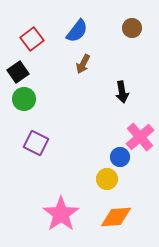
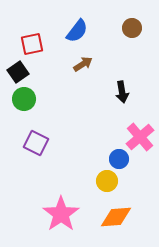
red square: moved 5 px down; rotated 25 degrees clockwise
brown arrow: rotated 150 degrees counterclockwise
blue circle: moved 1 px left, 2 px down
yellow circle: moved 2 px down
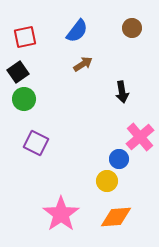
red square: moved 7 px left, 7 px up
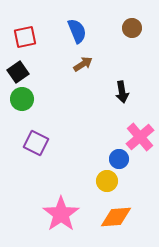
blue semicircle: rotated 60 degrees counterclockwise
green circle: moved 2 px left
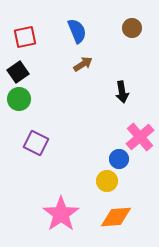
green circle: moved 3 px left
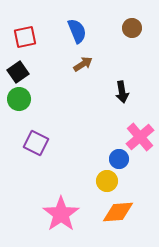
orange diamond: moved 2 px right, 5 px up
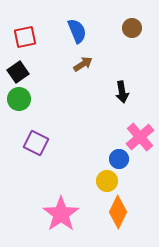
orange diamond: rotated 60 degrees counterclockwise
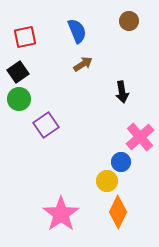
brown circle: moved 3 px left, 7 px up
purple square: moved 10 px right, 18 px up; rotated 30 degrees clockwise
blue circle: moved 2 px right, 3 px down
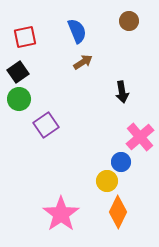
brown arrow: moved 2 px up
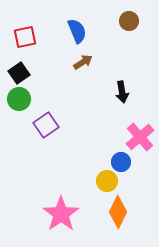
black square: moved 1 px right, 1 px down
